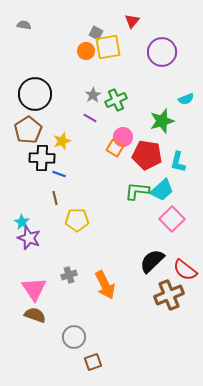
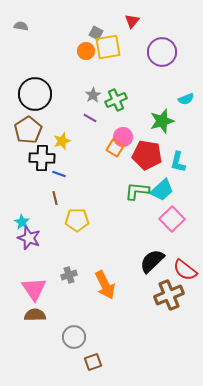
gray semicircle: moved 3 px left, 1 px down
brown semicircle: rotated 20 degrees counterclockwise
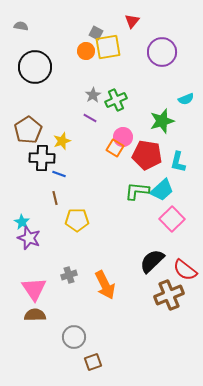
black circle: moved 27 px up
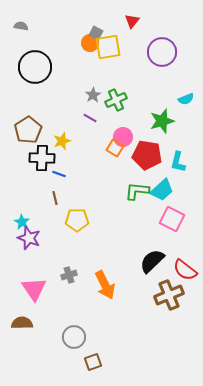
orange circle: moved 4 px right, 8 px up
pink square: rotated 20 degrees counterclockwise
brown semicircle: moved 13 px left, 8 px down
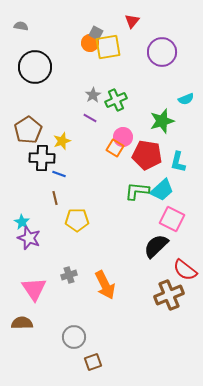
black semicircle: moved 4 px right, 15 px up
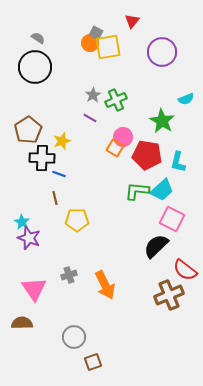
gray semicircle: moved 17 px right, 12 px down; rotated 24 degrees clockwise
green star: rotated 25 degrees counterclockwise
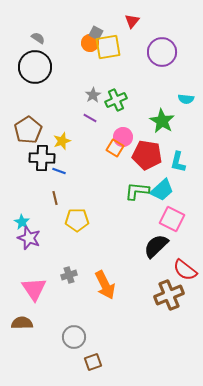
cyan semicircle: rotated 28 degrees clockwise
blue line: moved 3 px up
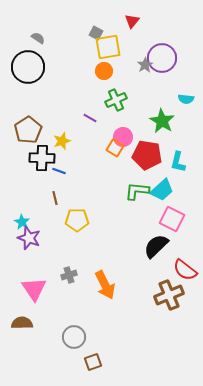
orange circle: moved 14 px right, 28 px down
purple circle: moved 6 px down
black circle: moved 7 px left
gray star: moved 52 px right, 30 px up
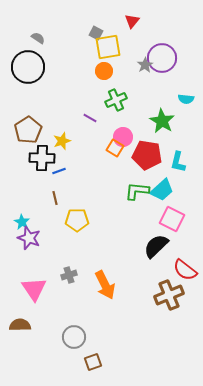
blue line: rotated 40 degrees counterclockwise
brown semicircle: moved 2 px left, 2 px down
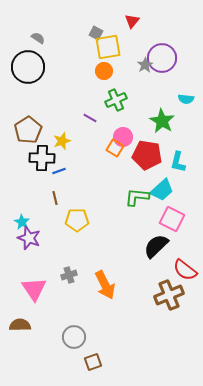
green L-shape: moved 6 px down
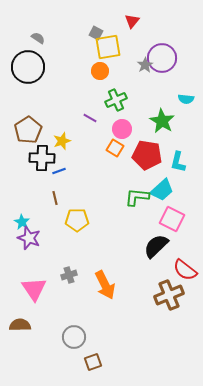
orange circle: moved 4 px left
pink circle: moved 1 px left, 8 px up
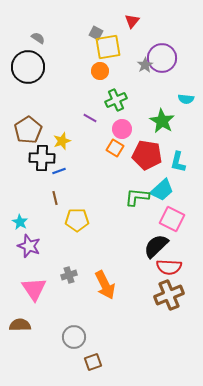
cyan star: moved 2 px left
purple star: moved 8 px down
red semicircle: moved 16 px left, 3 px up; rotated 35 degrees counterclockwise
